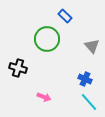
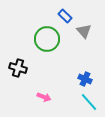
gray triangle: moved 8 px left, 15 px up
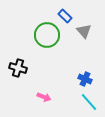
green circle: moved 4 px up
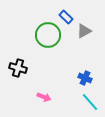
blue rectangle: moved 1 px right, 1 px down
gray triangle: rotated 42 degrees clockwise
green circle: moved 1 px right
blue cross: moved 1 px up
cyan line: moved 1 px right
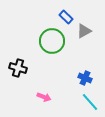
green circle: moved 4 px right, 6 px down
